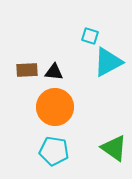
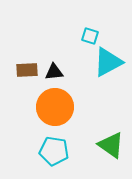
black triangle: rotated 12 degrees counterclockwise
green triangle: moved 3 px left, 3 px up
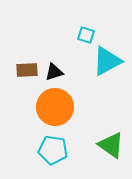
cyan square: moved 4 px left, 1 px up
cyan triangle: moved 1 px left, 1 px up
black triangle: rotated 12 degrees counterclockwise
cyan pentagon: moved 1 px left, 1 px up
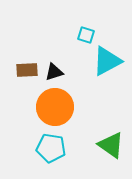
cyan pentagon: moved 2 px left, 2 px up
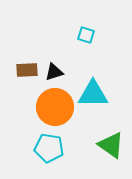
cyan triangle: moved 14 px left, 33 px down; rotated 28 degrees clockwise
cyan pentagon: moved 2 px left
